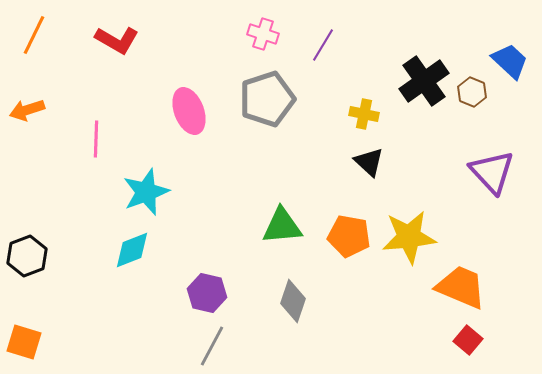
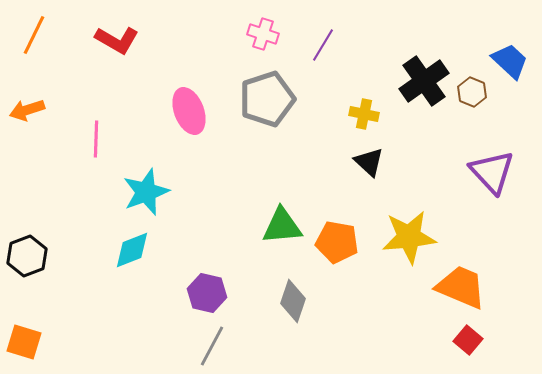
orange pentagon: moved 12 px left, 6 px down
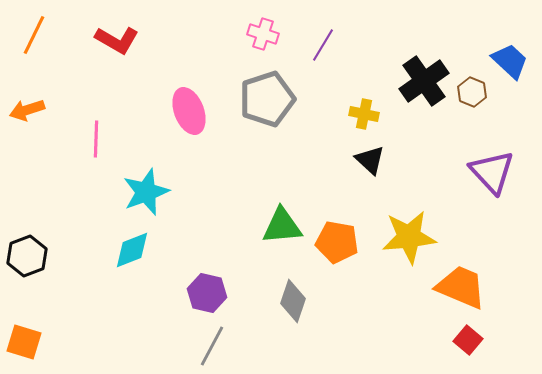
black triangle: moved 1 px right, 2 px up
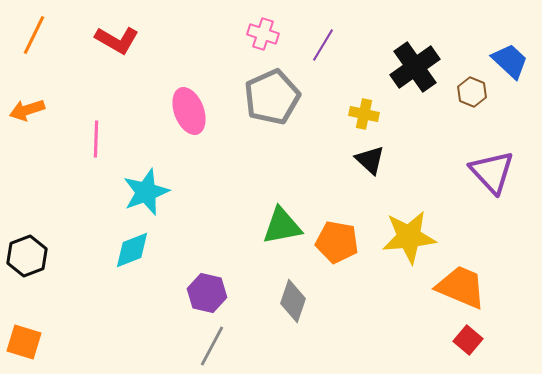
black cross: moved 9 px left, 14 px up
gray pentagon: moved 5 px right, 2 px up; rotated 6 degrees counterclockwise
green triangle: rotated 6 degrees counterclockwise
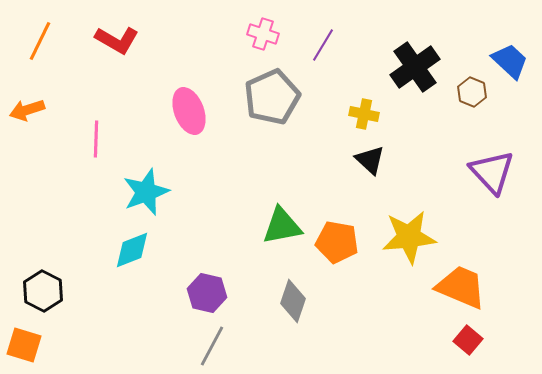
orange line: moved 6 px right, 6 px down
black hexagon: moved 16 px right, 35 px down; rotated 12 degrees counterclockwise
orange square: moved 3 px down
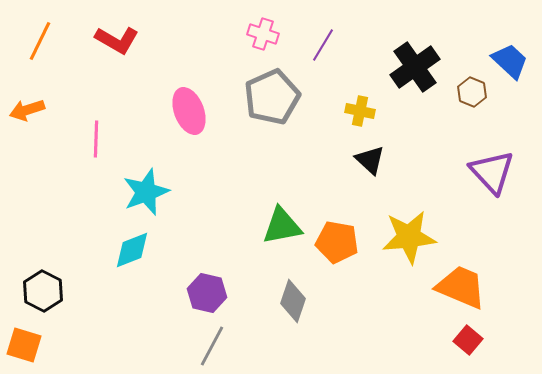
yellow cross: moved 4 px left, 3 px up
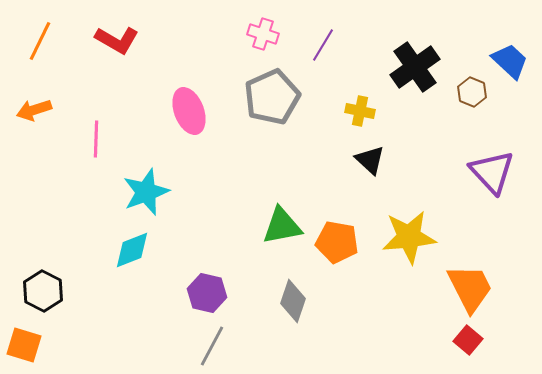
orange arrow: moved 7 px right
orange trapezoid: moved 9 px right, 1 px down; rotated 40 degrees clockwise
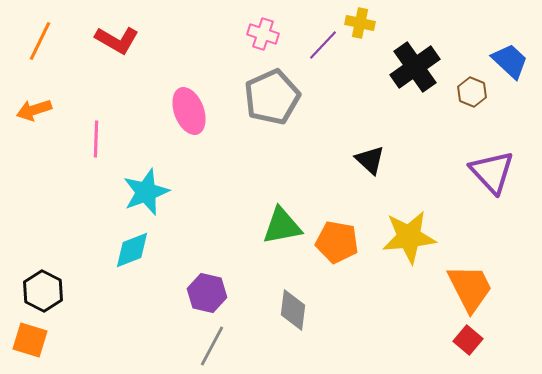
purple line: rotated 12 degrees clockwise
yellow cross: moved 88 px up
gray diamond: moved 9 px down; rotated 12 degrees counterclockwise
orange square: moved 6 px right, 5 px up
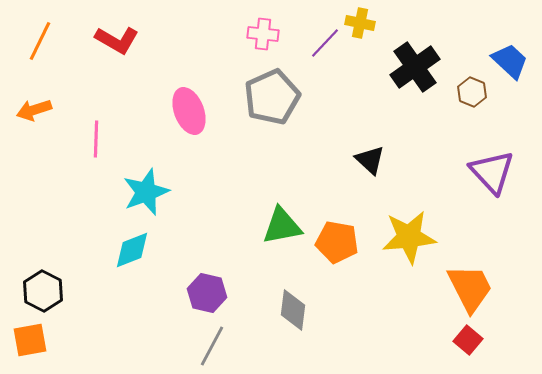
pink cross: rotated 12 degrees counterclockwise
purple line: moved 2 px right, 2 px up
orange square: rotated 27 degrees counterclockwise
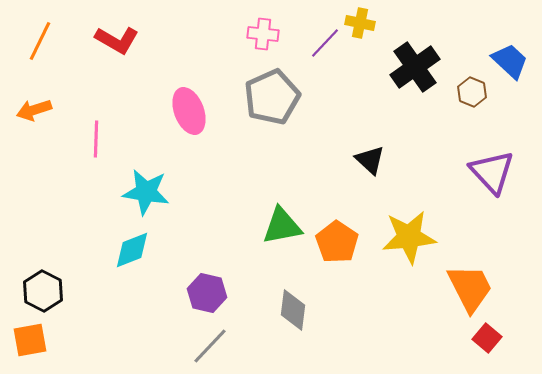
cyan star: rotated 30 degrees clockwise
orange pentagon: rotated 24 degrees clockwise
red square: moved 19 px right, 2 px up
gray line: moved 2 px left; rotated 15 degrees clockwise
